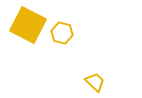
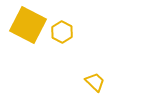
yellow hexagon: moved 1 px up; rotated 15 degrees clockwise
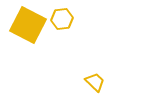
yellow hexagon: moved 13 px up; rotated 25 degrees clockwise
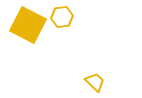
yellow hexagon: moved 2 px up
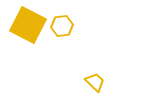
yellow hexagon: moved 9 px down
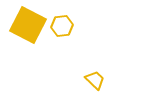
yellow trapezoid: moved 2 px up
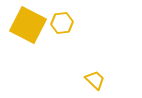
yellow hexagon: moved 3 px up
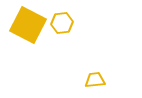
yellow trapezoid: rotated 50 degrees counterclockwise
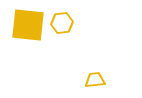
yellow square: rotated 21 degrees counterclockwise
